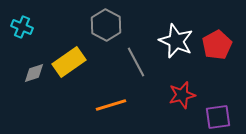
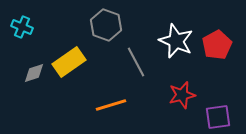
gray hexagon: rotated 8 degrees counterclockwise
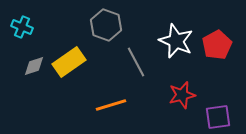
gray diamond: moved 7 px up
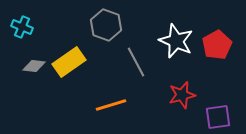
gray diamond: rotated 25 degrees clockwise
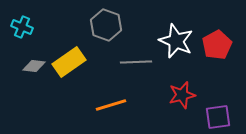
gray line: rotated 64 degrees counterclockwise
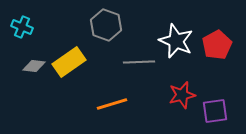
gray line: moved 3 px right
orange line: moved 1 px right, 1 px up
purple square: moved 3 px left, 6 px up
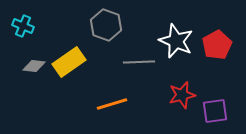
cyan cross: moved 1 px right, 1 px up
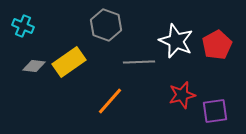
orange line: moved 2 px left, 3 px up; rotated 32 degrees counterclockwise
